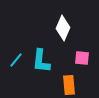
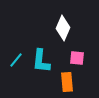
pink square: moved 5 px left
orange rectangle: moved 2 px left, 3 px up
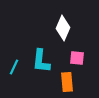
cyan line: moved 2 px left, 7 px down; rotated 14 degrees counterclockwise
